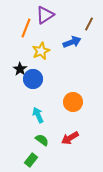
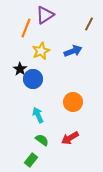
blue arrow: moved 1 px right, 9 px down
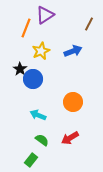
cyan arrow: rotated 42 degrees counterclockwise
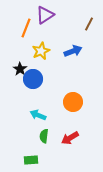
green semicircle: moved 2 px right, 4 px up; rotated 120 degrees counterclockwise
green rectangle: rotated 48 degrees clockwise
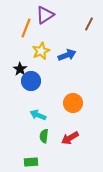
blue arrow: moved 6 px left, 4 px down
blue circle: moved 2 px left, 2 px down
orange circle: moved 1 px down
green rectangle: moved 2 px down
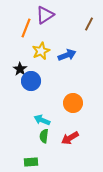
cyan arrow: moved 4 px right, 5 px down
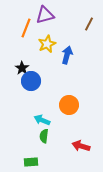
purple triangle: rotated 18 degrees clockwise
yellow star: moved 6 px right, 7 px up
blue arrow: rotated 54 degrees counterclockwise
black star: moved 2 px right, 1 px up
orange circle: moved 4 px left, 2 px down
red arrow: moved 11 px right, 8 px down; rotated 48 degrees clockwise
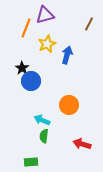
red arrow: moved 1 px right, 2 px up
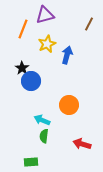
orange line: moved 3 px left, 1 px down
